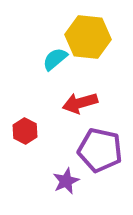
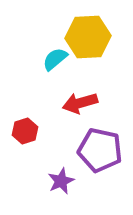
yellow hexagon: rotated 9 degrees counterclockwise
red hexagon: rotated 15 degrees clockwise
purple star: moved 5 px left
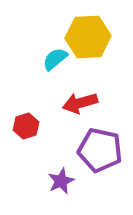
red hexagon: moved 1 px right, 5 px up
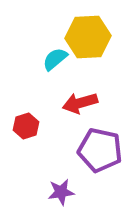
purple star: moved 11 px down; rotated 16 degrees clockwise
